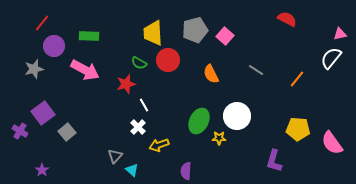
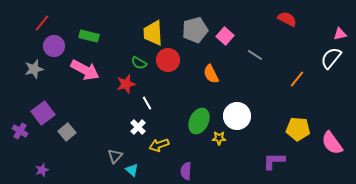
green rectangle: rotated 12 degrees clockwise
gray line: moved 1 px left, 15 px up
white line: moved 3 px right, 2 px up
purple L-shape: rotated 75 degrees clockwise
purple star: rotated 16 degrees clockwise
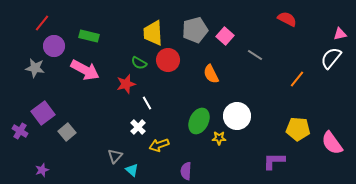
gray star: moved 1 px right, 1 px up; rotated 24 degrees clockwise
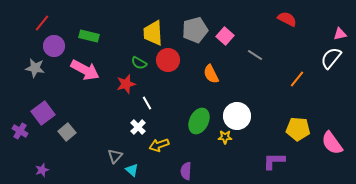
yellow star: moved 6 px right, 1 px up
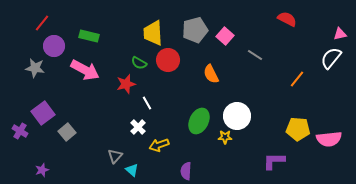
pink semicircle: moved 3 px left, 4 px up; rotated 60 degrees counterclockwise
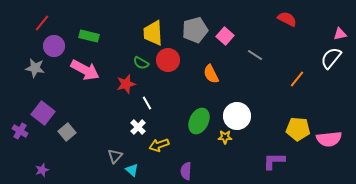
green semicircle: moved 2 px right
purple square: rotated 15 degrees counterclockwise
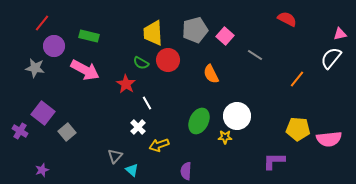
red star: rotated 24 degrees counterclockwise
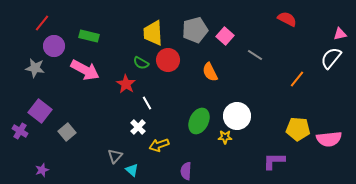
orange semicircle: moved 1 px left, 2 px up
purple square: moved 3 px left, 2 px up
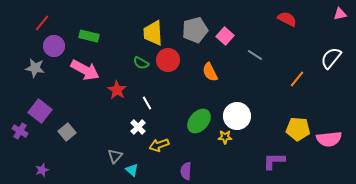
pink triangle: moved 20 px up
red star: moved 9 px left, 6 px down
green ellipse: rotated 15 degrees clockwise
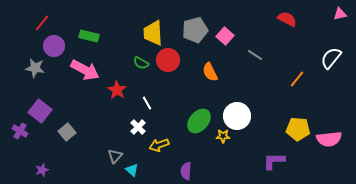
yellow star: moved 2 px left, 1 px up
